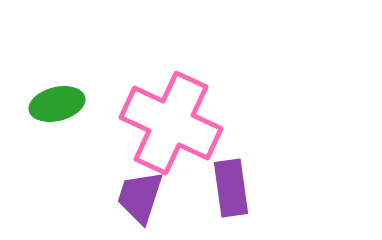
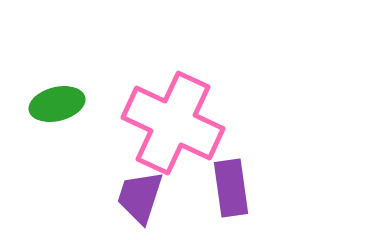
pink cross: moved 2 px right
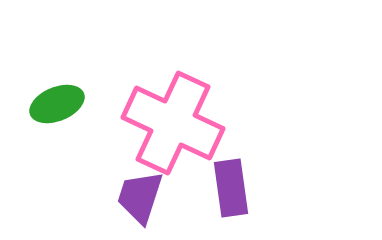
green ellipse: rotated 8 degrees counterclockwise
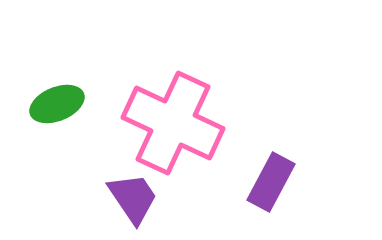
purple rectangle: moved 40 px right, 6 px up; rotated 36 degrees clockwise
purple trapezoid: moved 7 px left, 1 px down; rotated 128 degrees clockwise
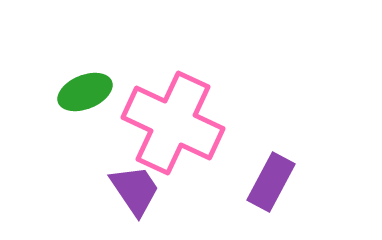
green ellipse: moved 28 px right, 12 px up
purple trapezoid: moved 2 px right, 8 px up
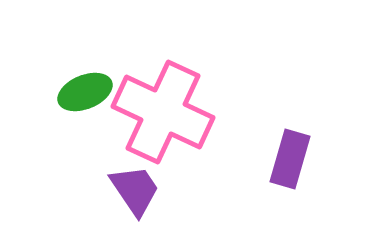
pink cross: moved 10 px left, 11 px up
purple rectangle: moved 19 px right, 23 px up; rotated 12 degrees counterclockwise
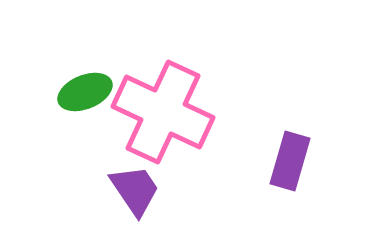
purple rectangle: moved 2 px down
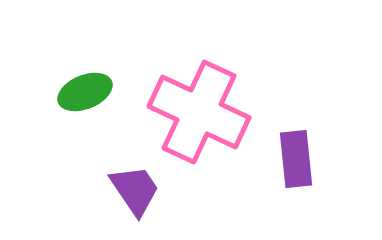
pink cross: moved 36 px right
purple rectangle: moved 6 px right, 2 px up; rotated 22 degrees counterclockwise
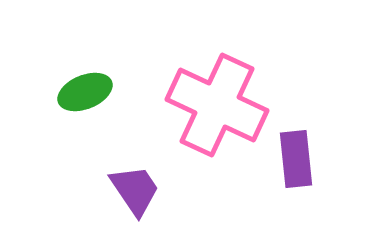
pink cross: moved 18 px right, 7 px up
